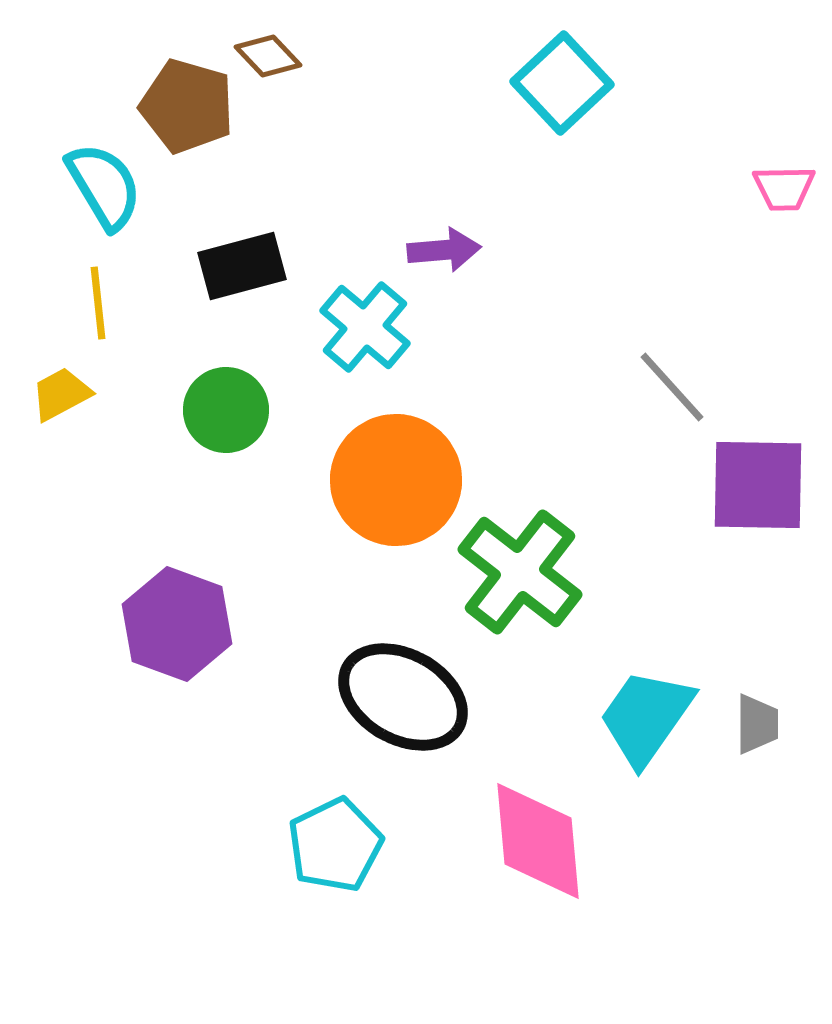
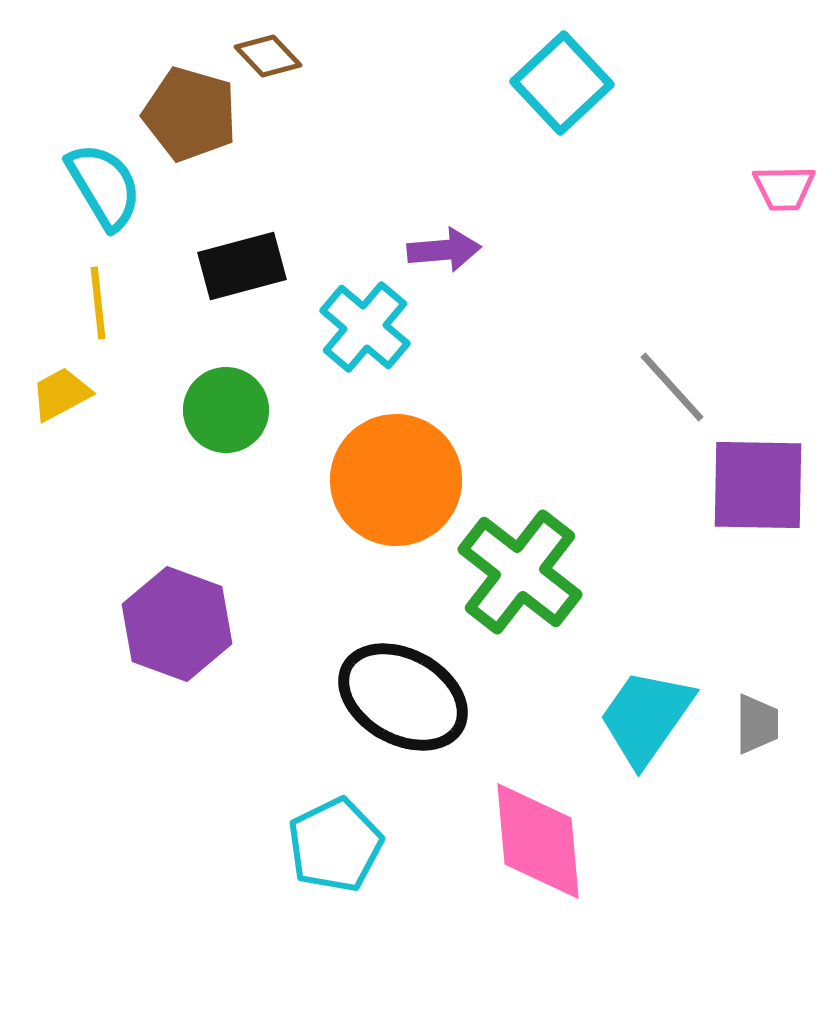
brown pentagon: moved 3 px right, 8 px down
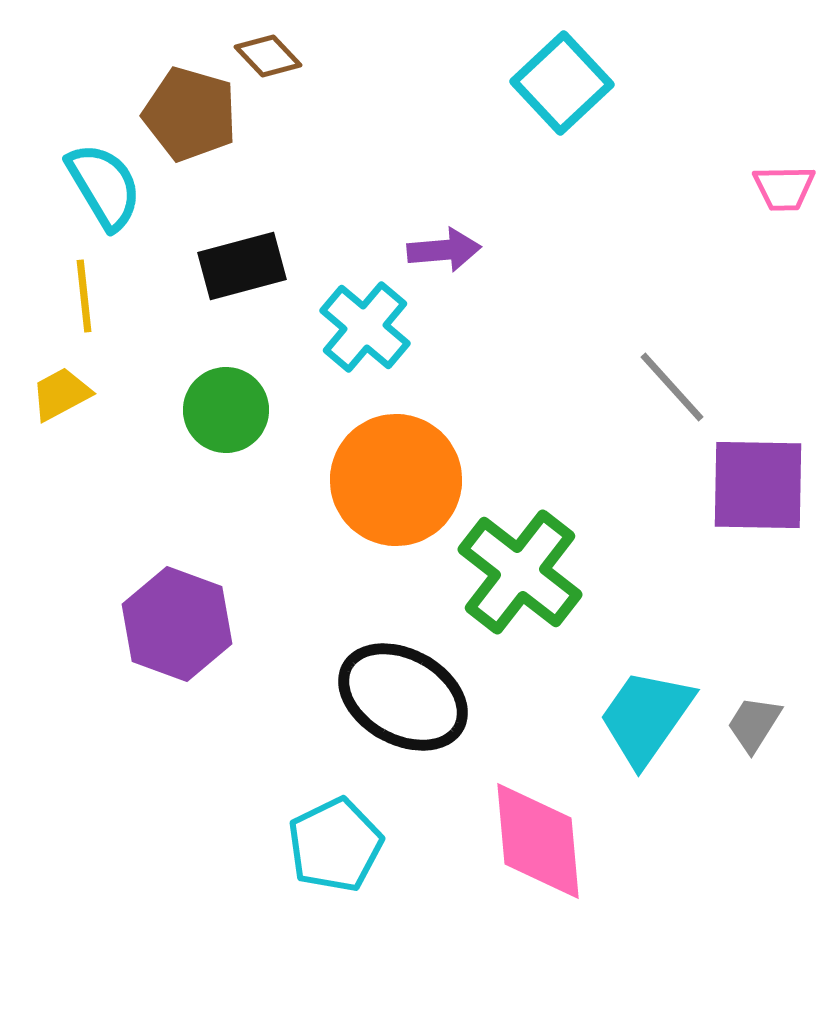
yellow line: moved 14 px left, 7 px up
gray trapezoid: moved 3 px left; rotated 148 degrees counterclockwise
